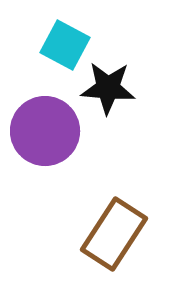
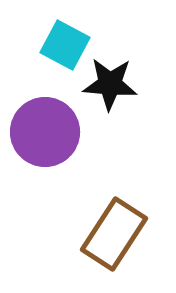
black star: moved 2 px right, 4 px up
purple circle: moved 1 px down
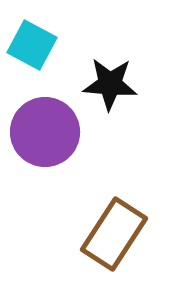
cyan square: moved 33 px left
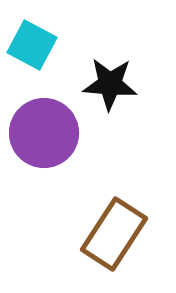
purple circle: moved 1 px left, 1 px down
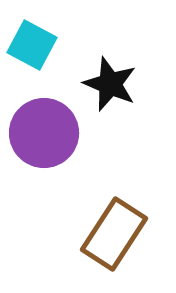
black star: rotated 18 degrees clockwise
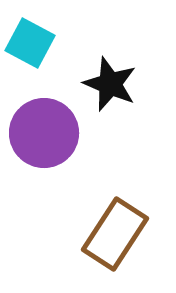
cyan square: moved 2 px left, 2 px up
brown rectangle: moved 1 px right
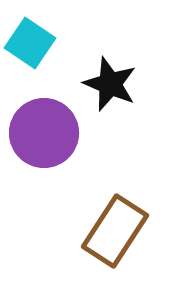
cyan square: rotated 6 degrees clockwise
brown rectangle: moved 3 px up
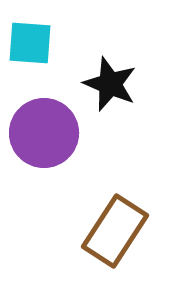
cyan square: rotated 30 degrees counterclockwise
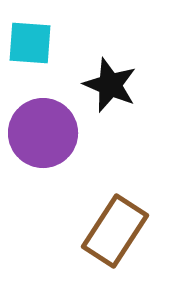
black star: moved 1 px down
purple circle: moved 1 px left
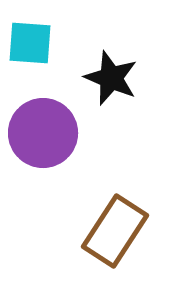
black star: moved 1 px right, 7 px up
